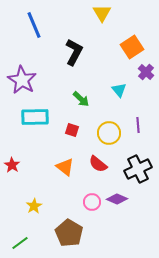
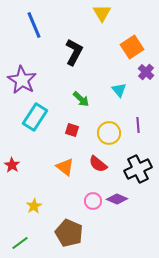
cyan rectangle: rotated 56 degrees counterclockwise
pink circle: moved 1 px right, 1 px up
brown pentagon: rotated 8 degrees counterclockwise
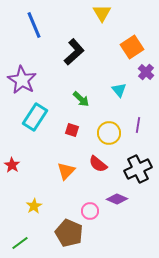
black L-shape: rotated 20 degrees clockwise
purple line: rotated 14 degrees clockwise
orange triangle: moved 1 px right, 4 px down; rotated 36 degrees clockwise
pink circle: moved 3 px left, 10 px down
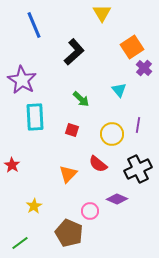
purple cross: moved 2 px left, 4 px up
cyan rectangle: rotated 36 degrees counterclockwise
yellow circle: moved 3 px right, 1 px down
orange triangle: moved 2 px right, 3 px down
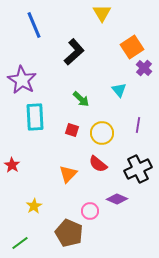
yellow circle: moved 10 px left, 1 px up
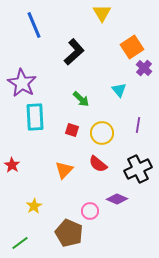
purple star: moved 3 px down
orange triangle: moved 4 px left, 4 px up
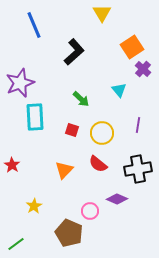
purple cross: moved 1 px left, 1 px down
purple star: moved 2 px left; rotated 20 degrees clockwise
black cross: rotated 16 degrees clockwise
green line: moved 4 px left, 1 px down
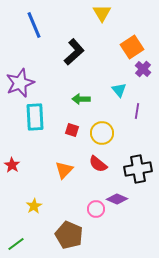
green arrow: rotated 138 degrees clockwise
purple line: moved 1 px left, 14 px up
pink circle: moved 6 px right, 2 px up
brown pentagon: moved 2 px down
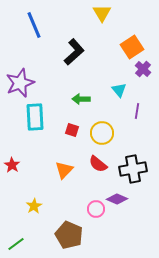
black cross: moved 5 px left
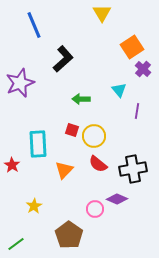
black L-shape: moved 11 px left, 7 px down
cyan rectangle: moved 3 px right, 27 px down
yellow circle: moved 8 px left, 3 px down
pink circle: moved 1 px left
brown pentagon: rotated 12 degrees clockwise
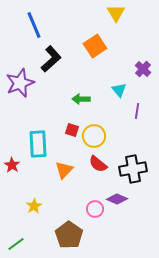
yellow triangle: moved 14 px right
orange square: moved 37 px left, 1 px up
black L-shape: moved 12 px left
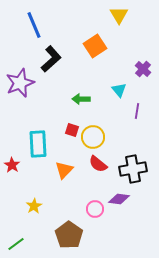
yellow triangle: moved 3 px right, 2 px down
yellow circle: moved 1 px left, 1 px down
purple diamond: moved 2 px right; rotated 15 degrees counterclockwise
